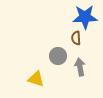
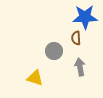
gray circle: moved 4 px left, 5 px up
yellow triangle: moved 1 px left, 1 px up
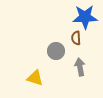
gray circle: moved 2 px right
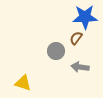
brown semicircle: rotated 40 degrees clockwise
gray arrow: rotated 72 degrees counterclockwise
yellow triangle: moved 12 px left, 5 px down
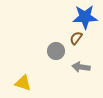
gray arrow: moved 1 px right
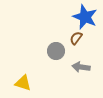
blue star: rotated 25 degrees clockwise
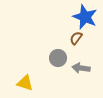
gray circle: moved 2 px right, 7 px down
gray arrow: moved 1 px down
yellow triangle: moved 2 px right
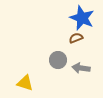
blue star: moved 3 px left, 1 px down
brown semicircle: rotated 32 degrees clockwise
gray circle: moved 2 px down
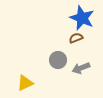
gray arrow: rotated 30 degrees counterclockwise
yellow triangle: rotated 42 degrees counterclockwise
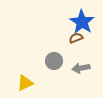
blue star: moved 4 px down; rotated 10 degrees clockwise
gray circle: moved 4 px left, 1 px down
gray arrow: rotated 12 degrees clockwise
